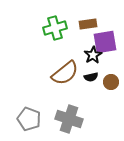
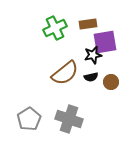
green cross: rotated 10 degrees counterclockwise
black star: rotated 18 degrees clockwise
gray pentagon: rotated 20 degrees clockwise
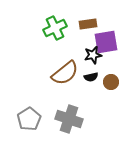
purple square: moved 1 px right
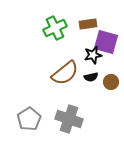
purple square: rotated 25 degrees clockwise
